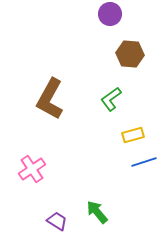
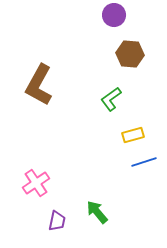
purple circle: moved 4 px right, 1 px down
brown L-shape: moved 11 px left, 14 px up
pink cross: moved 4 px right, 14 px down
purple trapezoid: rotated 70 degrees clockwise
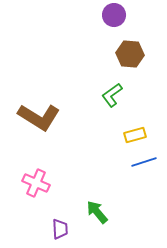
brown L-shape: moved 32 px down; rotated 87 degrees counterclockwise
green L-shape: moved 1 px right, 4 px up
yellow rectangle: moved 2 px right
pink cross: rotated 32 degrees counterclockwise
purple trapezoid: moved 3 px right, 8 px down; rotated 15 degrees counterclockwise
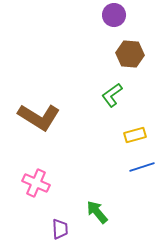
blue line: moved 2 px left, 5 px down
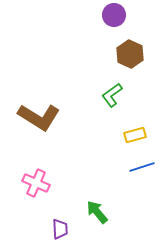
brown hexagon: rotated 20 degrees clockwise
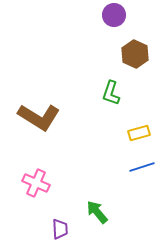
brown hexagon: moved 5 px right
green L-shape: moved 1 px left, 2 px up; rotated 35 degrees counterclockwise
yellow rectangle: moved 4 px right, 2 px up
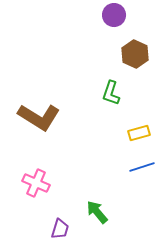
purple trapezoid: rotated 20 degrees clockwise
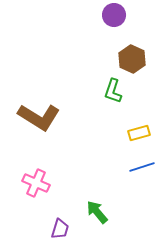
brown hexagon: moved 3 px left, 5 px down
green L-shape: moved 2 px right, 2 px up
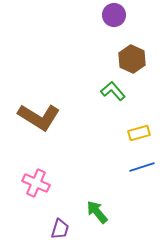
green L-shape: rotated 120 degrees clockwise
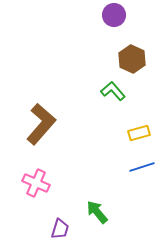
brown L-shape: moved 2 px right, 7 px down; rotated 81 degrees counterclockwise
